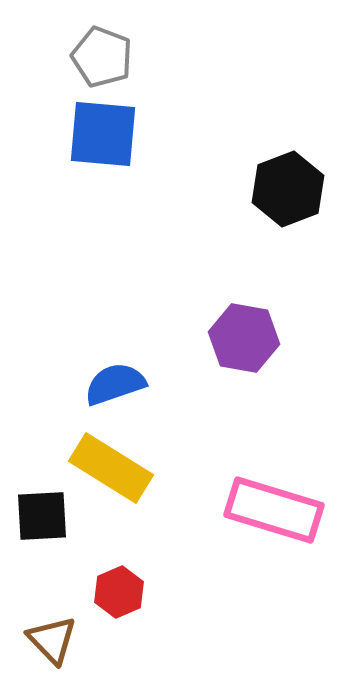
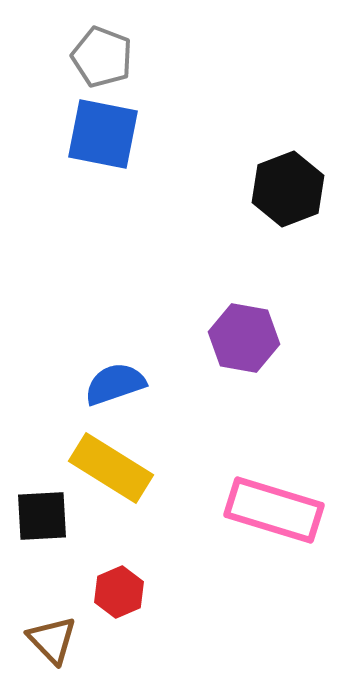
blue square: rotated 6 degrees clockwise
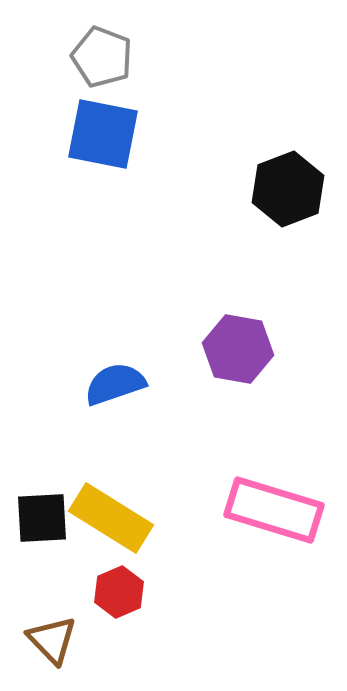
purple hexagon: moved 6 px left, 11 px down
yellow rectangle: moved 50 px down
black square: moved 2 px down
